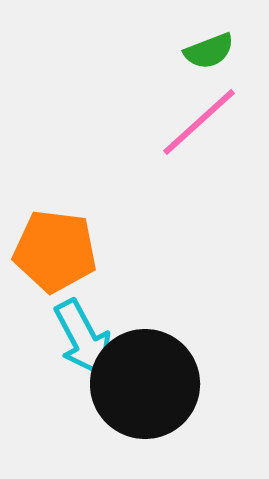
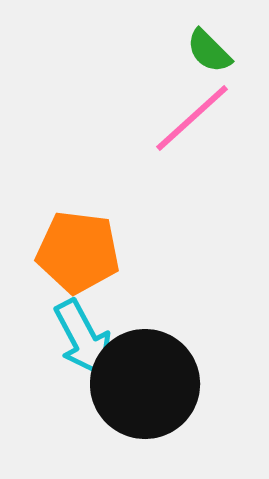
green semicircle: rotated 66 degrees clockwise
pink line: moved 7 px left, 4 px up
orange pentagon: moved 23 px right, 1 px down
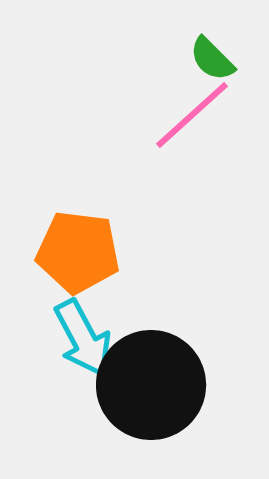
green semicircle: moved 3 px right, 8 px down
pink line: moved 3 px up
black circle: moved 6 px right, 1 px down
